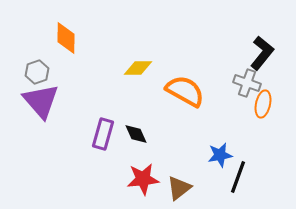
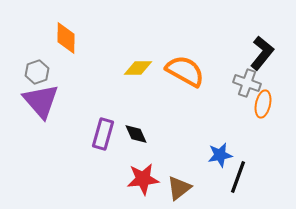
orange semicircle: moved 20 px up
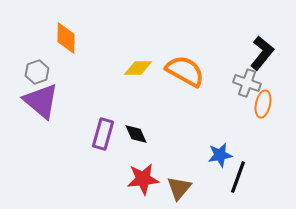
purple triangle: rotated 9 degrees counterclockwise
brown triangle: rotated 12 degrees counterclockwise
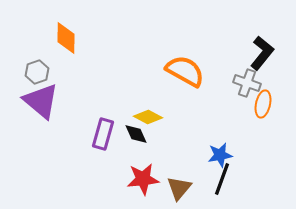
yellow diamond: moved 10 px right, 49 px down; rotated 28 degrees clockwise
black line: moved 16 px left, 2 px down
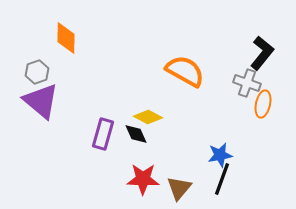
red star: rotated 8 degrees clockwise
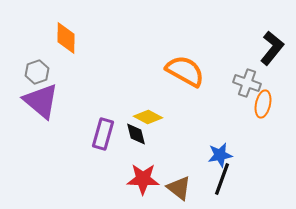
black L-shape: moved 10 px right, 5 px up
black diamond: rotated 10 degrees clockwise
brown triangle: rotated 32 degrees counterclockwise
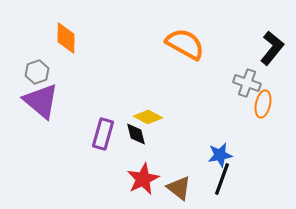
orange semicircle: moved 27 px up
red star: rotated 28 degrees counterclockwise
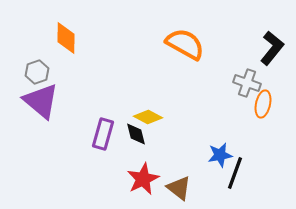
black line: moved 13 px right, 6 px up
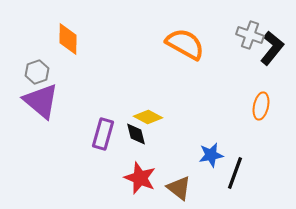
orange diamond: moved 2 px right, 1 px down
gray cross: moved 3 px right, 48 px up
orange ellipse: moved 2 px left, 2 px down
blue star: moved 9 px left
red star: moved 3 px left, 1 px up; rotated 24 degrees counterclockwise
